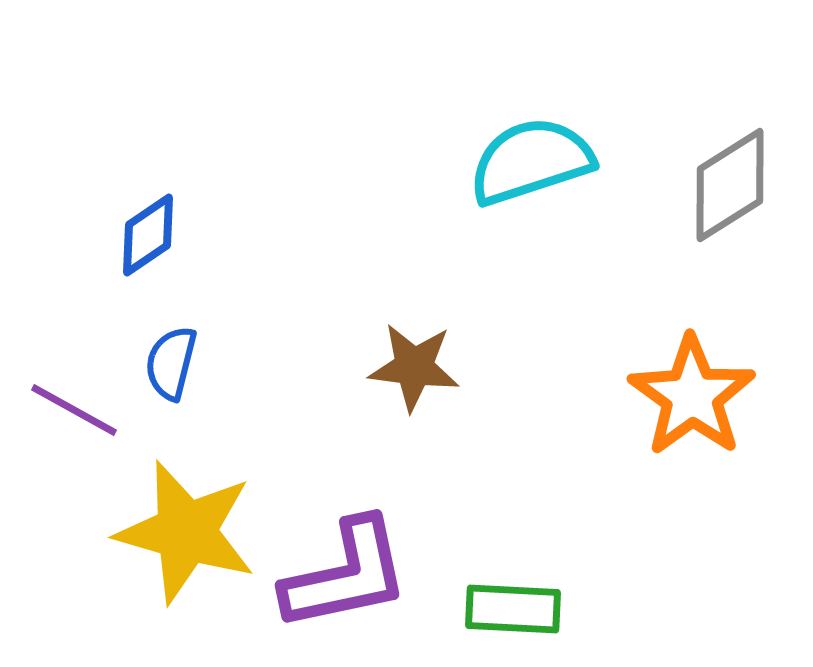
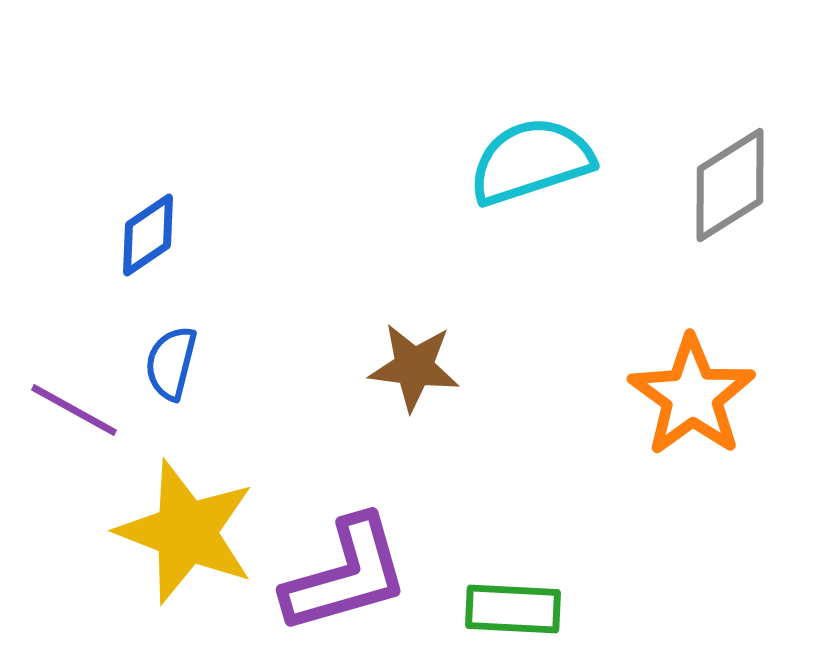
yellow star: rotated 5 degrees clockwise
purple L-shape: rotated 4 degrees counterclockwise
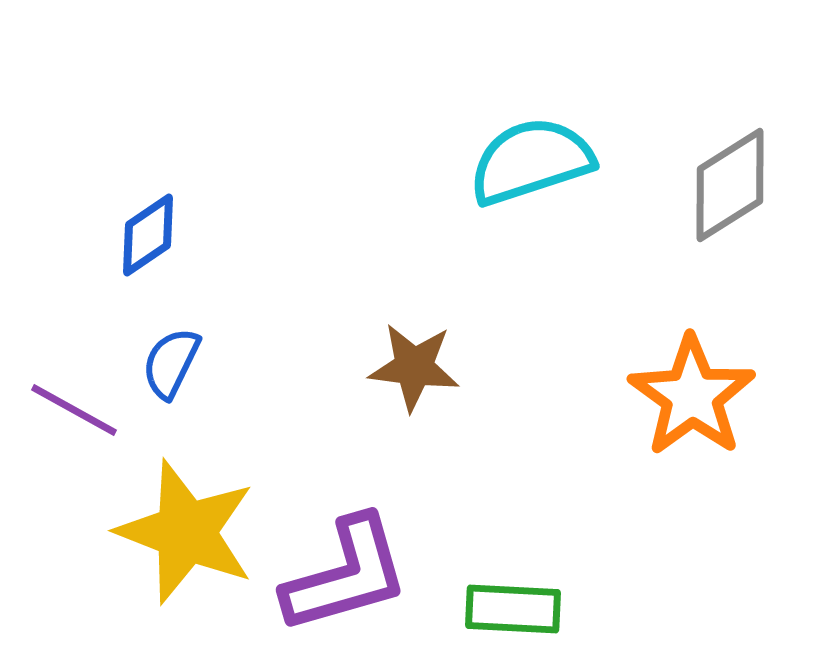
blue semicircle: rotated 12 degrees clockwise
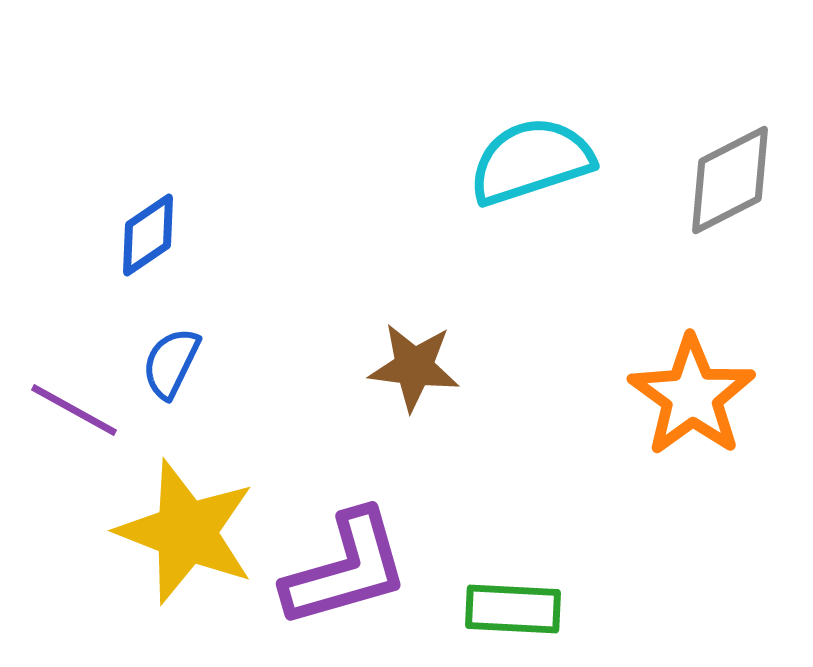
gray diamond: moved 5 px up; rotated 5 degrees clockwise
purple L-shape: moved 6 px up
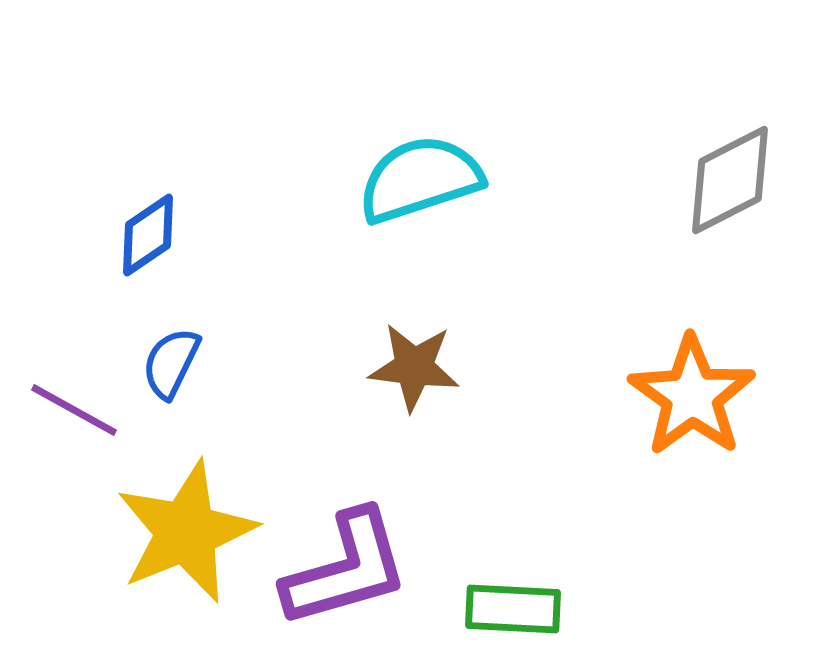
cyan semicircle: moved 111 px left, 18 px down
yellow star: rotated 29 degrees clockwise
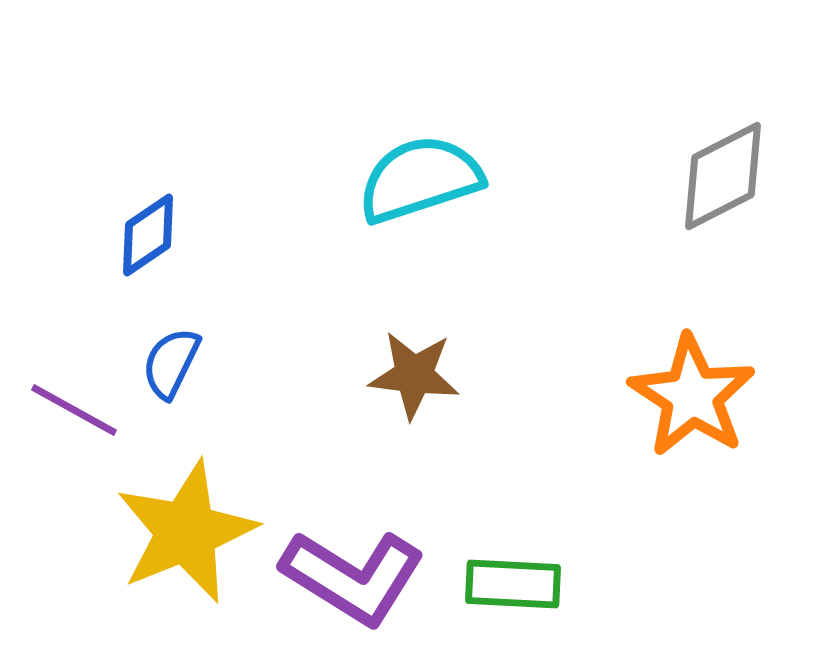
gray diamond: moved 7 px left, 4 px up
brown star: moved 8 px down
orange star: rotated 3 degrees counterclockwise
purple L-shape: moved 7 px right, 8 px down; rotated 48 degrees clockwise
green rectangle: moved 25 px up
